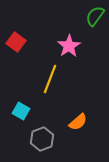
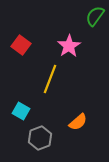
red square: moved 5 px right, 3 px down
gray hexagon: moved 2 px left, 1 px up
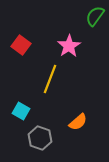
gray hexagon: rotated 20 degrees counterclockwise
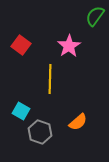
yellow line: rotated 20 degrees counterclockwise
gray hexagon: moved 6 px up
